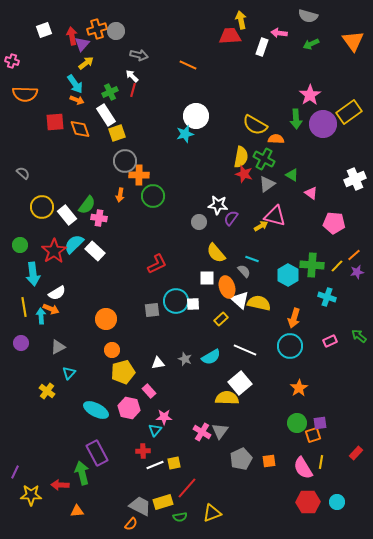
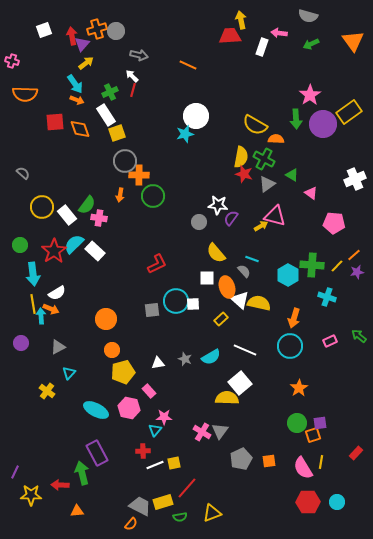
yellow line at (24, 307): moved 9 px right, 3 px up
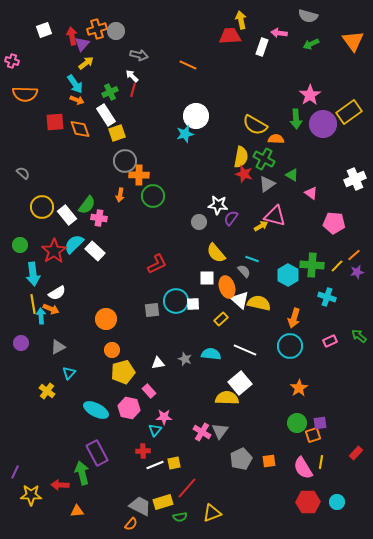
cyan semicircle at (211, 357): moved 3 px up; rotated 144 degrees counterclockwise
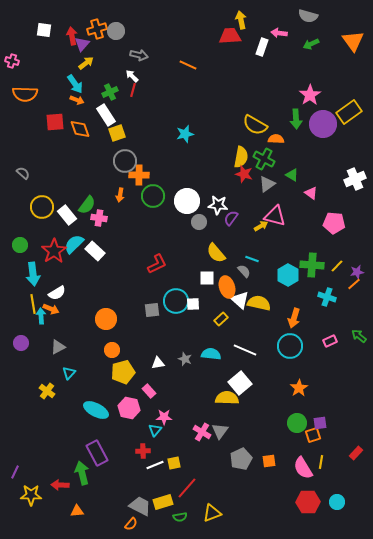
white square at (44, 30): rotated 28 degrees clockwise
white circle at (196, 116): moved 9 px left, 85 px down
orange line at (354, 255): moved 29 px down
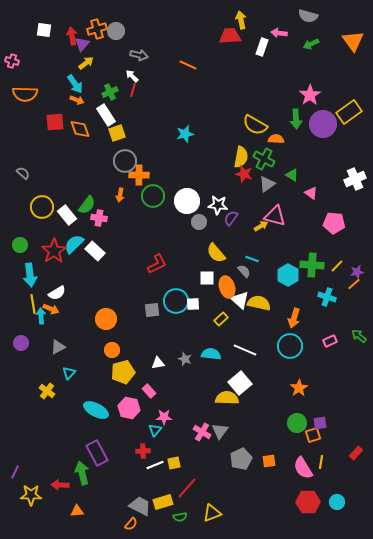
cyan arrow at (33, 274): moved 3 px left, 1 px down
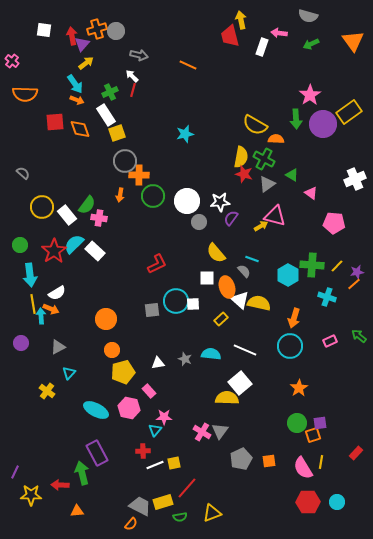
red trapezoid at (230, 36): rotated 100 degrees counterclockwise
pink cross at (12, 61): rotated 24 degrees clockwise
white star at (218, 205): moved 2 px right, 3 px up; rotated 12 degrees counterclockwise
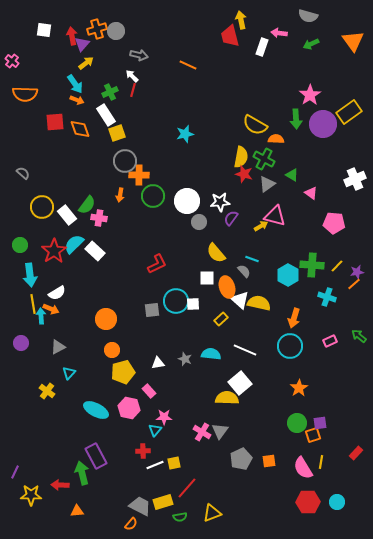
purple rectangle at (97, 453): moved 1 px left, 3 px down
